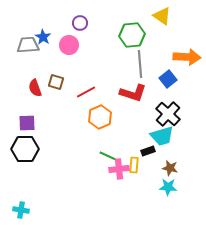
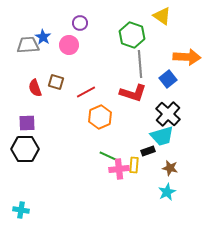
green hexagon: rotated 25 degrees clockwise
cyan star: moved 1 px left, 5 px down; rotated 30 degrees counterclockwise
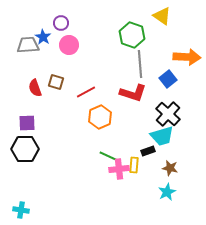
purple circle: moved 19 px left
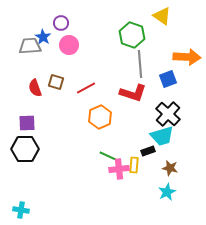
gray trapezoid: moved 2 px right, 1 px down
blue square: rotated 18 degrees clockwise
red line: moved 4 px up
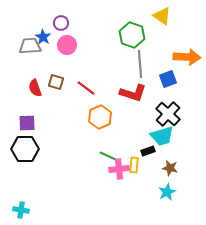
pink circle: moved 2 px left
red line: rotated 66 degrees clockwise
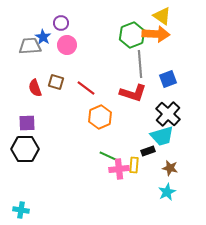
green hexagon: rotated 20 degrees clockwise
orange arrow: moved 31 px left, 23 px up
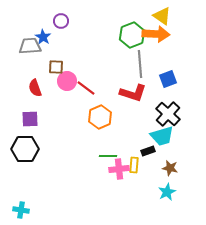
purple circle: moved 2 px up
pink circle: moved 36 px down
brown square: moved 15 px up; rotated 14 degrees counterclockwise
purple square: moved 3 px right, 4 px up
green line: rotated 24 degrees counterclockwise
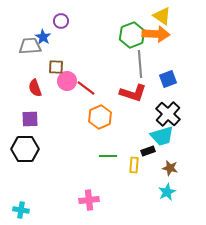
pink cross: moved 30 px left, 31 px down
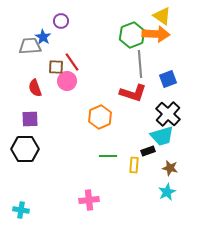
red line: moved 14 px left, 26 px up; rotated 18 degrees clockwise
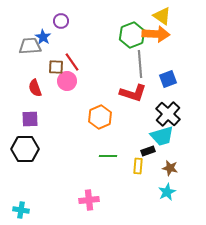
yellow rectangle: moved 4 px right, 1 px down
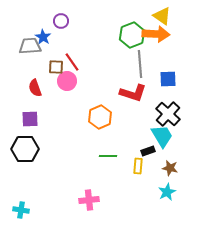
blue square: rotated 18 degrees clockwise
cyan trapezoid: rotated 105 degrees counterclockwise
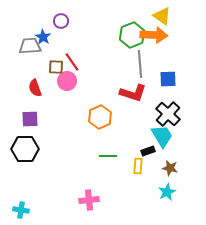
orange arrow: moved 2 px left, 1 px down
